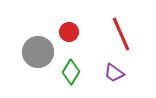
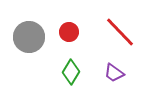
red line: moved 1 px left, 2 px up; rotated 20 degrees counterclockwise
gray circle: moved 9 px left, 15 px up
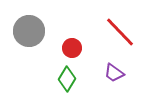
red circle: moved 3 px right, 16 px down
gray circle: moved 6 px up
green diamond: moved 4 px left, 7 px down
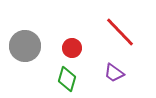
gray circle: moved 4 px left, 15 px down
green diamond: rotated 15 degrees counterclockwise
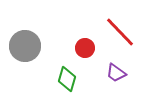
red circle: moved 13 px right
purple trapezoid: moved 2 px right
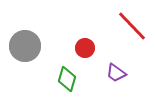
red line: moved 12 px right, 6 px up
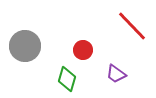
red circle: moved 2 px left, 2 px down
purple trapezoid: moved 1 px down
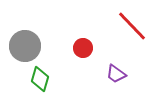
red circle: moved 2 px up
green diamond: moved 27 px left
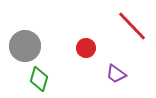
red circle: moved 3 px right
green diamond: moved 1 px left
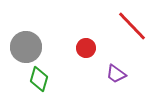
gray circle: moved 1 px right, 1 px down
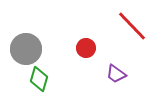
gray circle: moved 2 px down
